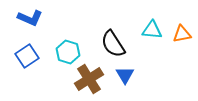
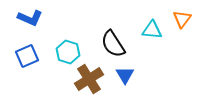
orange triangle: moved 15 px up; rotated 42 degrees counterclockwise
blue square: rotated 10 degrees clockwise
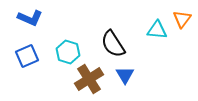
cyan triangle: moved 5 px right
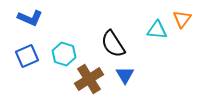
cyan hexagon: moved 4 px left, 2 px down
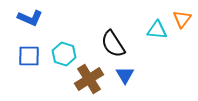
blue square: moved 2 px right; rotated 25 degrees clockwise
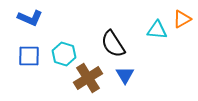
orange triangle: rotated 24 degrees clockwise
brown cross: moved 1 px left, 1 px up
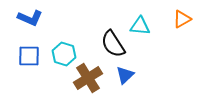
cyan triangle: moved 17 px left, 4 px up
blue triangle: rotated 18 degrees clockwise
